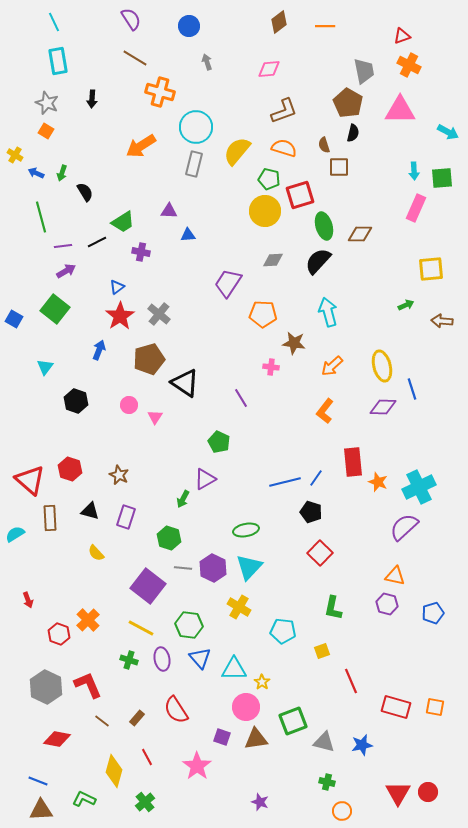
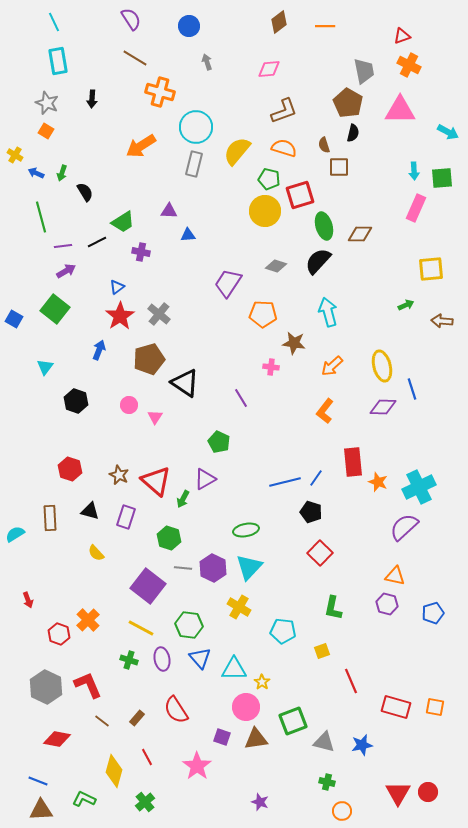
gray diamond at (273, 260): moved 3 px right, 6 px down; rotated 20 degrees clockwise
red triangle at (30, 480): moved 126 px right, 1 px down
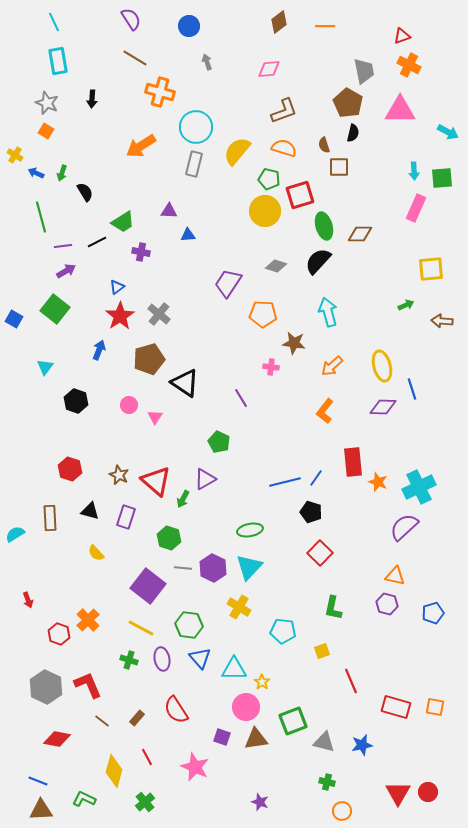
green ellipse at (246, 530): moved 4 px right
pink star at (197, 766): moved 2 px left, 1 px down; rotated 12 degrees counterclockwise
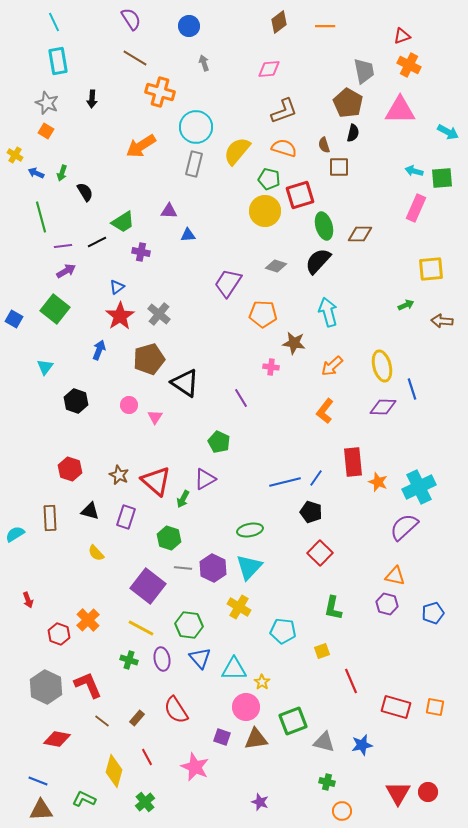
gray arrow at (207, 62): moved 3 px left, 1 px down
cyan arrow at (414, 171): rotated 108 degrees clockwise
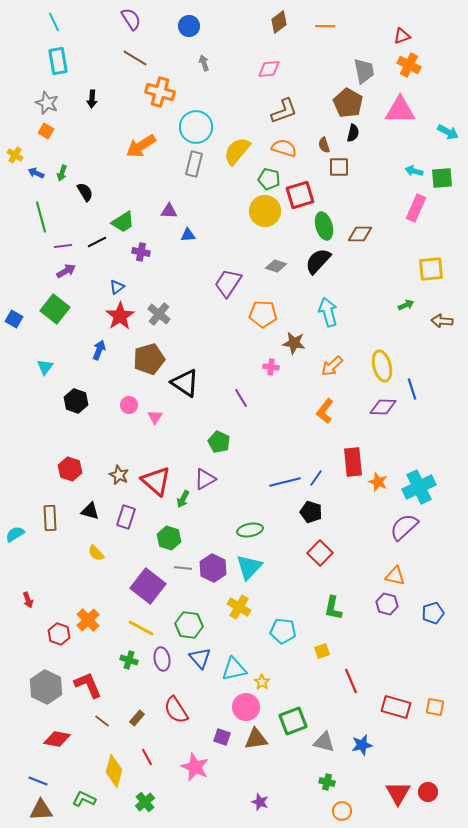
cyan triangle at (234, 669): rotated 12 degrees counterclockwise
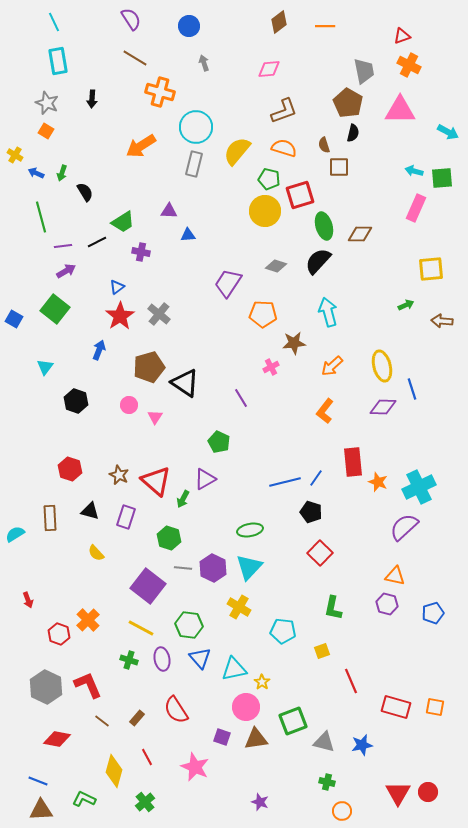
brown star at (294, 343): rotated 15 degrees counterclockwise
brown pentagon at (149, 359): moved 8 px down
pink cross at (271, 367): rotated 35 degrees counterclockwise
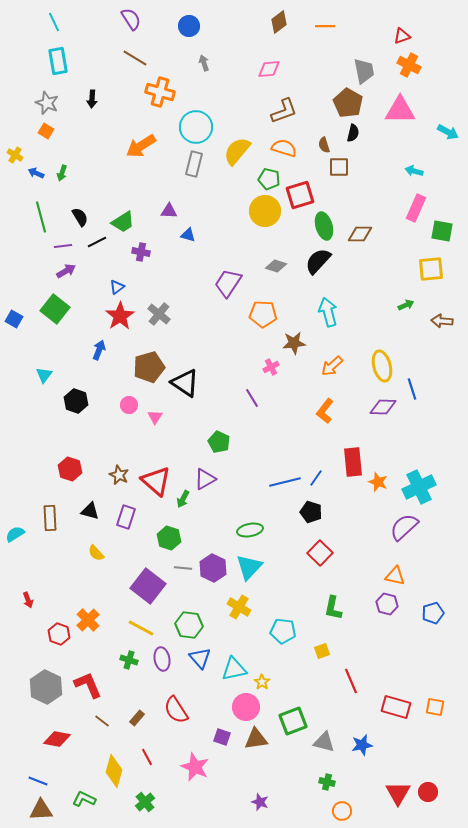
green square at (442, 178): moved 53 px down; rotated 15 degrees clockwise
black semicircle at (85, 192): moved 5 px left, 25 px down
blue triangle at (188, 235): rotated 21 degrees clockwise
cyan triangle at (45, 367): moved 1 px left, 8 px down
purple line at (241, 398): moved 11 px right
